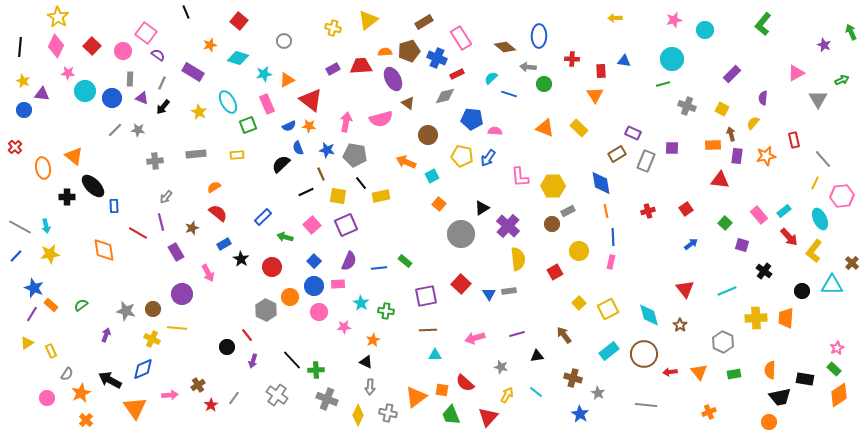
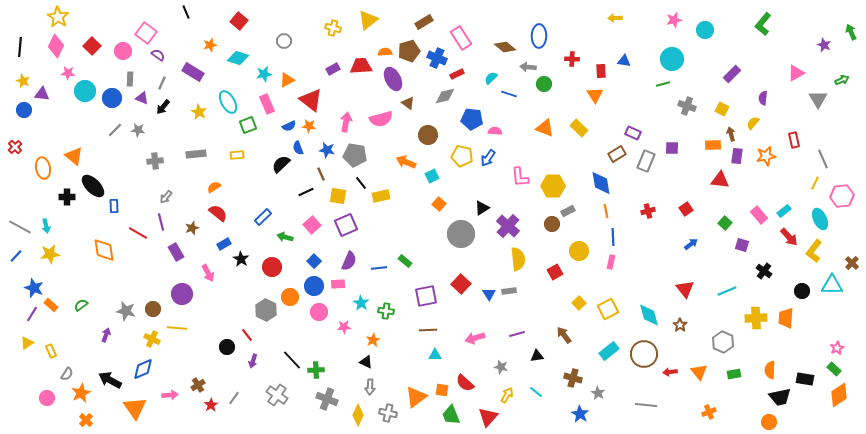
gray line at (823, 159): rotated 18 degrees clockwise
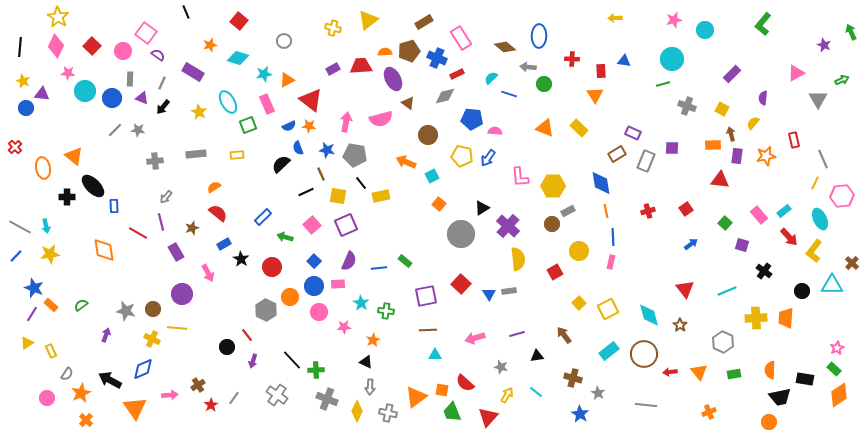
blue circle at (24, 110): moved 2 px right, 2 px up
yellow diamond at (358, 415): moved 1 px left, 4 px up
green trapezoid at (451, 415): moved 1 px right, 3 px up
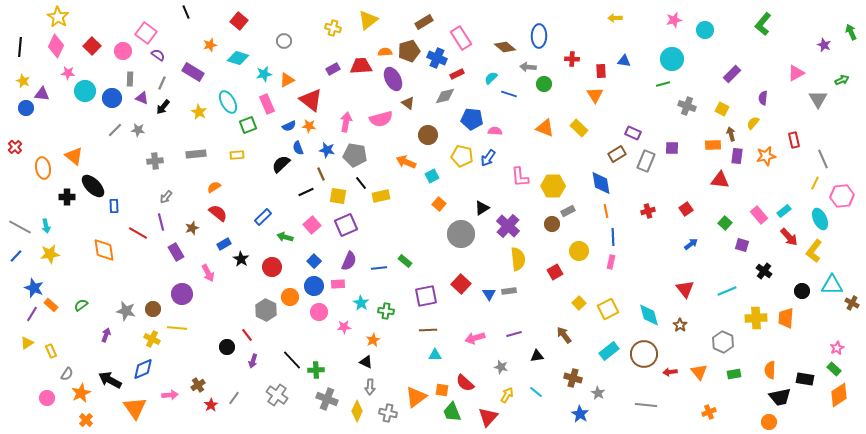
brown cross at (852, 263): moved 40 px down; rotated 16 degrees counterclockwise
purple line at (517, 334): moved 3 px left
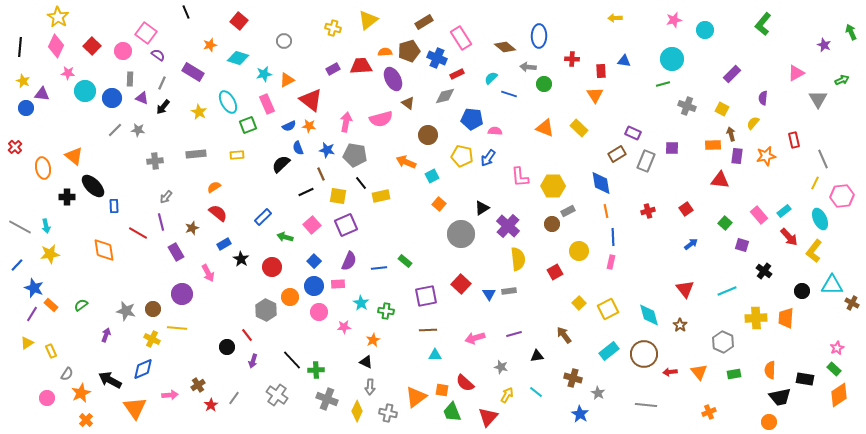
blue line at (16, 256): moved 1 px right, 9 px down
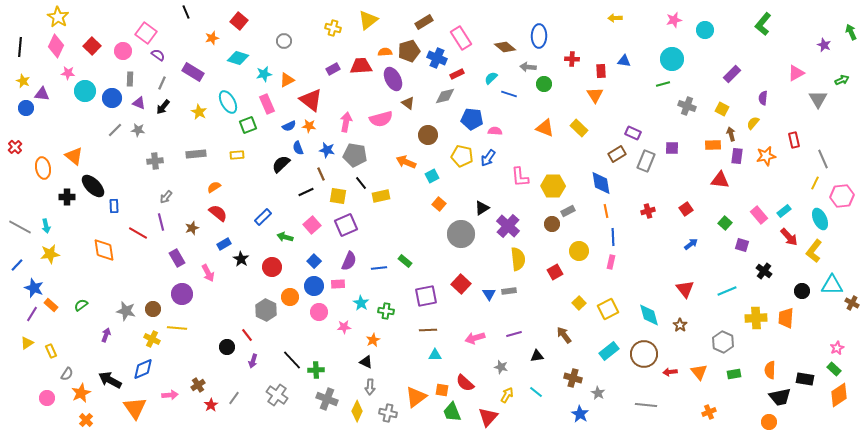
orange star at (210, 45): moved 2 px right, 7 px up
purple triangle at (142, 98): moved 3 px left, 5 px down
purple rectangle at (176, 252): moved 1 px right, 6 px down
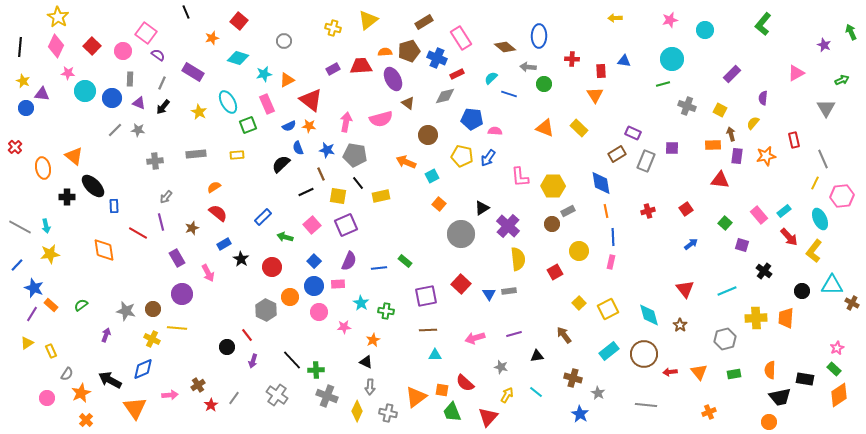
pink star at (674, 20): moved 4 px left
gray triangle at (818, 99): moved 8 px right, 9 px down
yellow square at (722, 109): moved 2 px left, 1 px down
black line at (361, 183): moved 3 px left
gray hexagon at (723, 342): moved 2 px right, 3 px up; rotated 20 degrees clockwise
gray cross at (327, 399): moved 3 px up
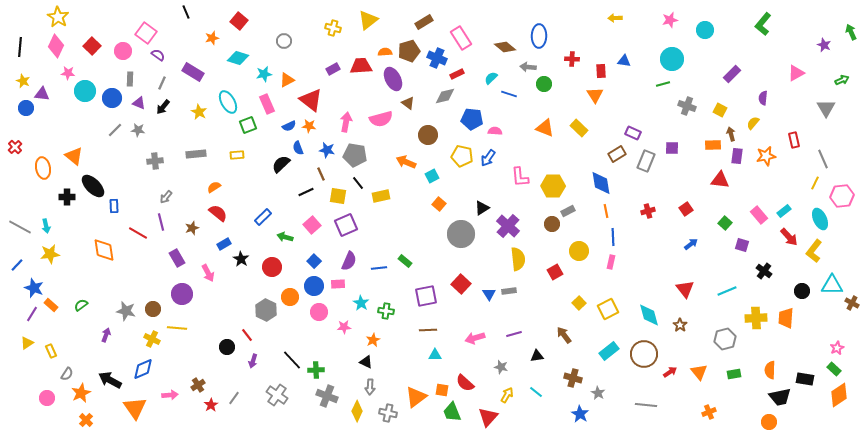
red arrow at (670, 372): rotated 152 degrees clockwise
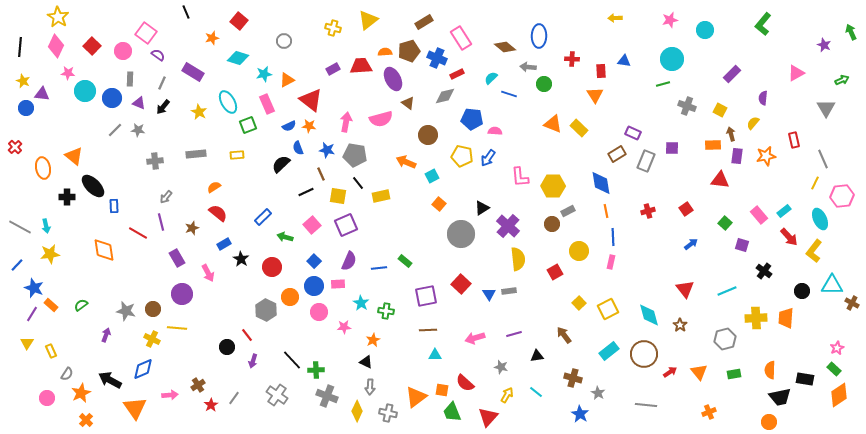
orange triangle at (545, 128): moved 8 px right, 4 px up
yellow triangle at (27, 343): rotated 24 degrees counterclockwise
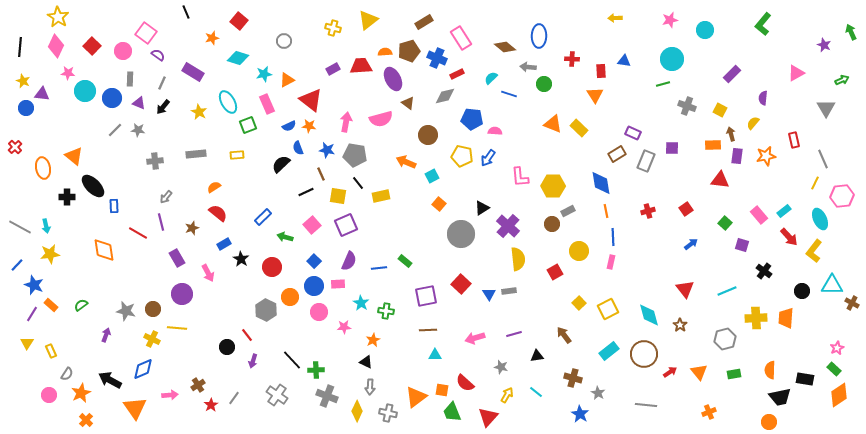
blue star at (34, 288): moved 3 px up
pink circle at (47, 398): moved 2 px right, 3 px up
